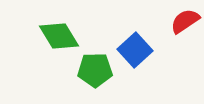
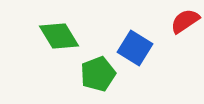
blue square: moved 2 px up; rotated 16 degrees counterclockwise
green pentagon: moved 3 px right, 4 px down; rotated 20 degrees counterclockwise
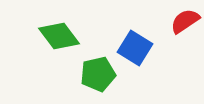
green diamond: rotated 6 degrees counterclockwise
green pentagon: rotated 8 degrees clockwise
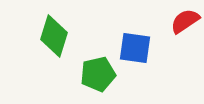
green diamond: moved 5 px left; rotated 54 degrees clockwise
blue square: rotated 24 degrees counterclockwise
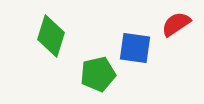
red semicircle: moved 9 px left, 3 px down
green diamond: moved 3 px left
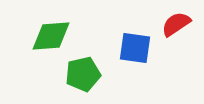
green diamond: rotated 69 degrees clockwise
green pentagon: moved 15 px left
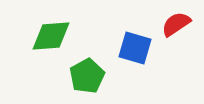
blue square: rotated 8 degrees clockwise
green pentagon: moved 4 px right, 2 px down; rotated 16 degrees counterclockwise
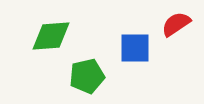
blue square: rotated 16 degrees counterclockwise
green pentagon: rotated 16 degrees clockwise
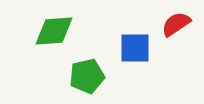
green diamond: moved 3 px right, 5 px up
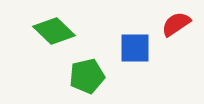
green diamond: rotated 48 degrees clockwise
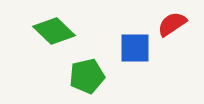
red semicircle: moved 4 px left
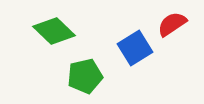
blue square: rotated 32 degrees counterclockwise
green pentagon: moved 2 px left
